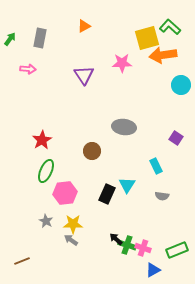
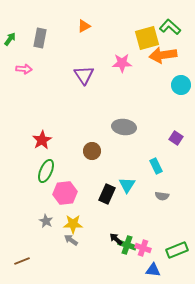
pink arrow: moved 4 px left
blue triangle: rotated 35 degrees clockwise
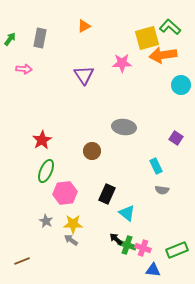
cyan triangle: moved 28 px down; rotated 24 degrees counterclockwise
gray semicircle: moved 6 px up
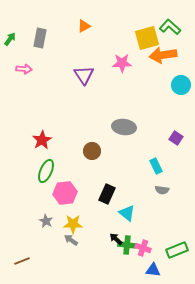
green cross: rotated 12 degrees counterclockwise
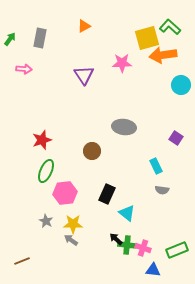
red star: rotated 12 degrees clockwise
